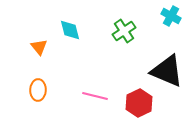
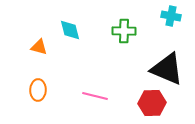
cyan cross: rotated 18 degrees counterclockwise
green cross: rotated 35 degrees clockwise
orange triangle: rotated 36 degrees counterclockwise
black triangle: moved 2 px up
red hexagon: moved 13 px right; rotated 24 degrees clockwise
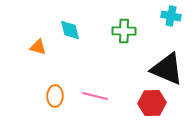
orange triangle: moved 1 px left
orange ellipse: moved 17 px right, 6 px down
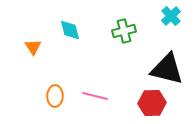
cyan cross: rotated 36 degrees clockwise
green cross: rotated 15 degrees counterclockwise
orange triangle: moved 5 px left; rotated 42 degrees clockwise
black triangle: rotated 9 degrees counterclockwise
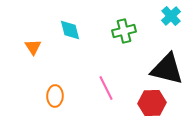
pink line: moved 11 px right, 8 px up; rotated 50 degrees clockwise
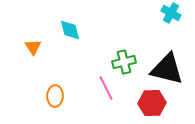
cyan cross: moved 3 px up; rotated 18 degrees counterclockwise
green cross: moved 31 px down
